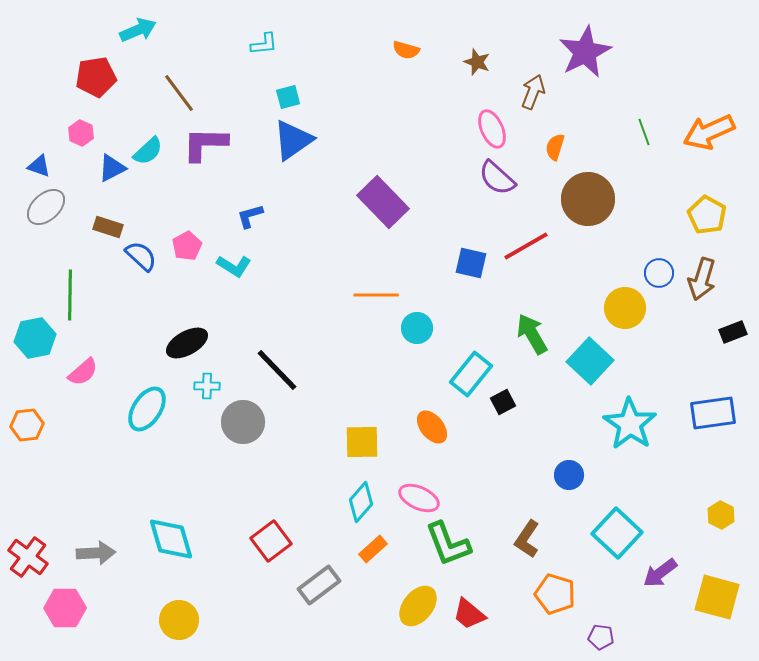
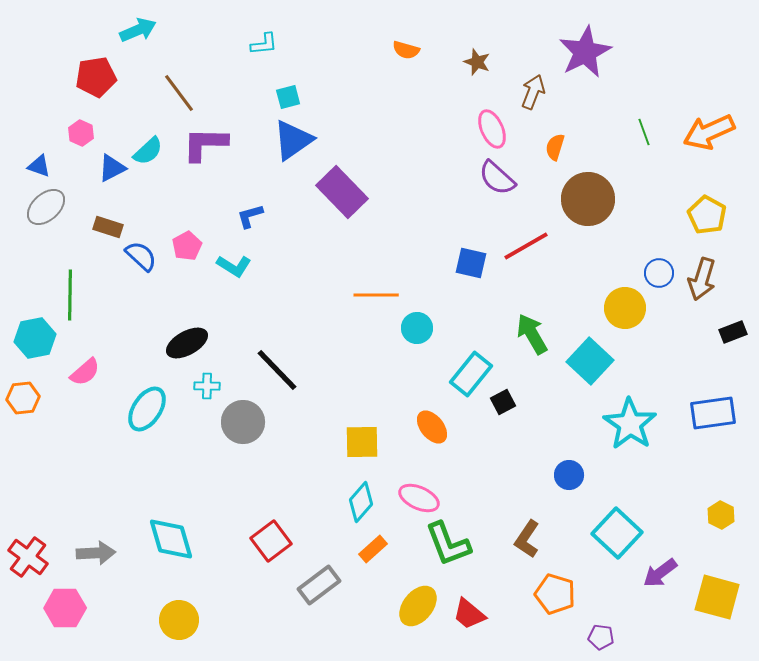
purple rectangle at (383, 202): moved 41 px left, 10 px up
pink semicircle at (83, 372): moved 2 px right
orange hexagon at (27, 425): moved 4 px left, 27 px up
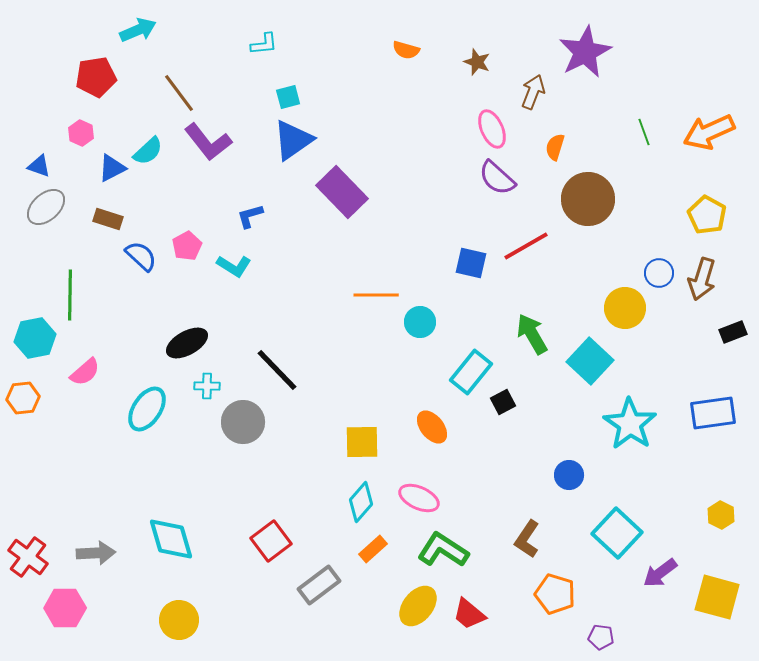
purple L-shape at (205, 144): moved 3 px right, 2 px up; rotated 129 degrees counterclockwise
brown rectangle at (108, 227): moved 8 px up
cyan circle at (417, 328): moved 3 px right, 6 px up
cyan rectangle at (471, 374): moved 2 px up
green L-shape at (448, 544): moved 5 px left, 6 px down; rotated 144 degrees clockwise
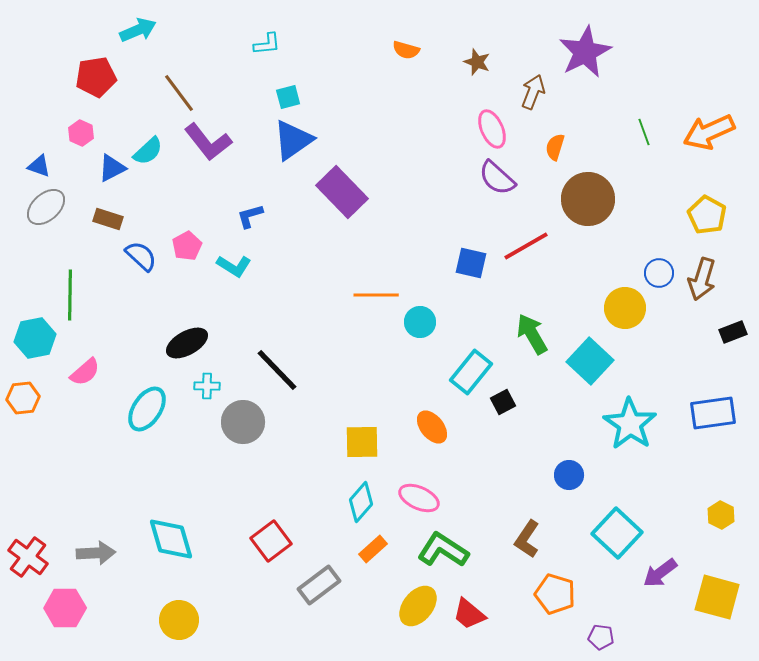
cyan L-shape at (264, 44): moved 3 px right
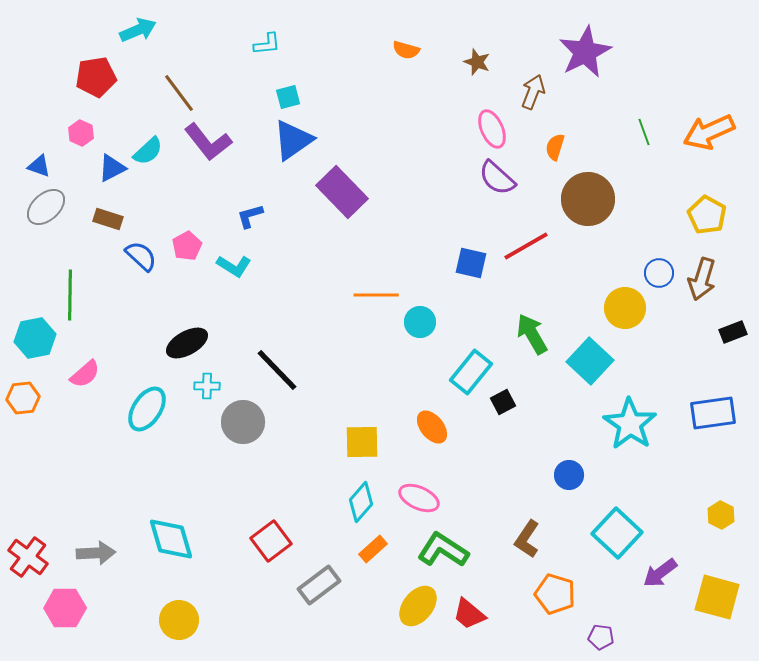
pink semicircle at (85, 372): moved 2 px down
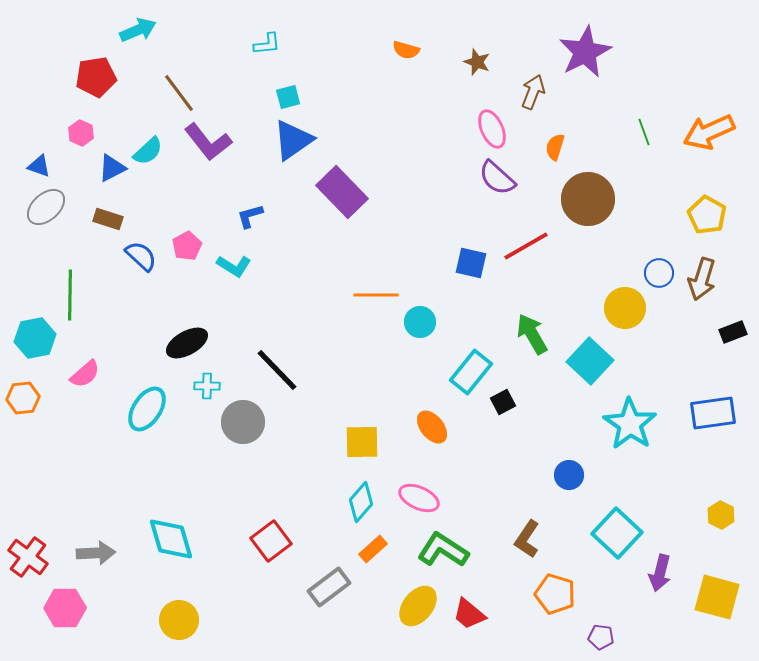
purple arrow at (660, 573): rotated 39 degrees counterclockwise
gray rectangle at (319, 585): moved 10 px right, 2 px down
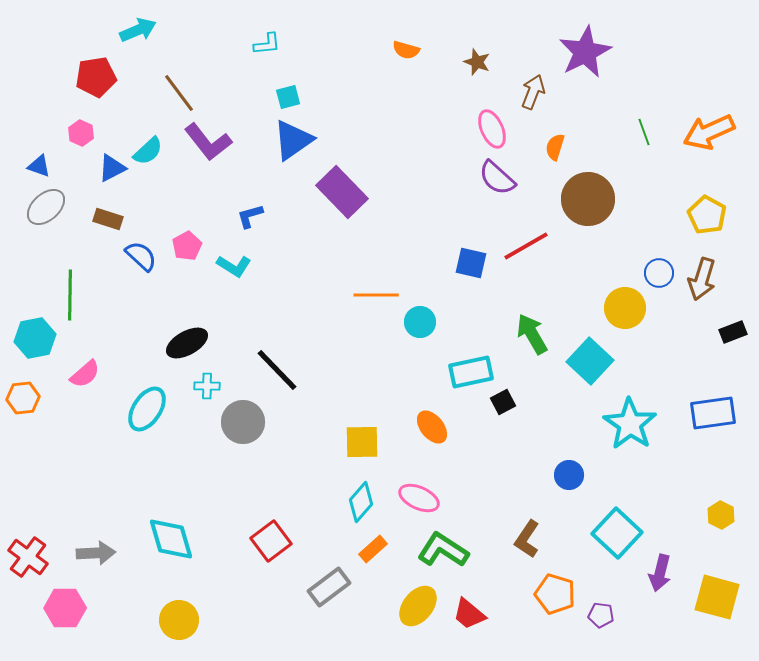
cyan rectangle at (471, 372): rotated 39 degrees clockwise
purple pentagon at (601, 637): moved 22 px up
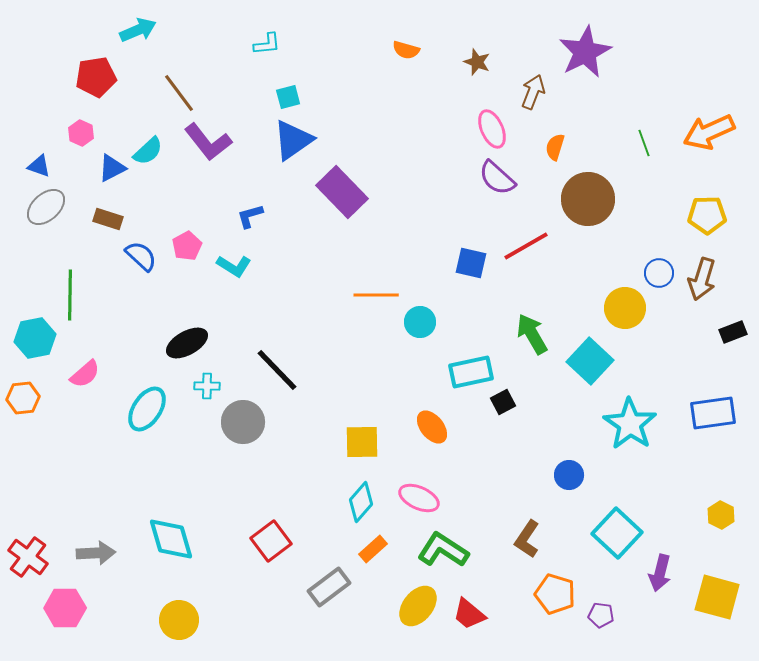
green line at (644, 132): moved 11 px down
yellow pentagon at (707, 215): rotated 30 degrees counterclockwise
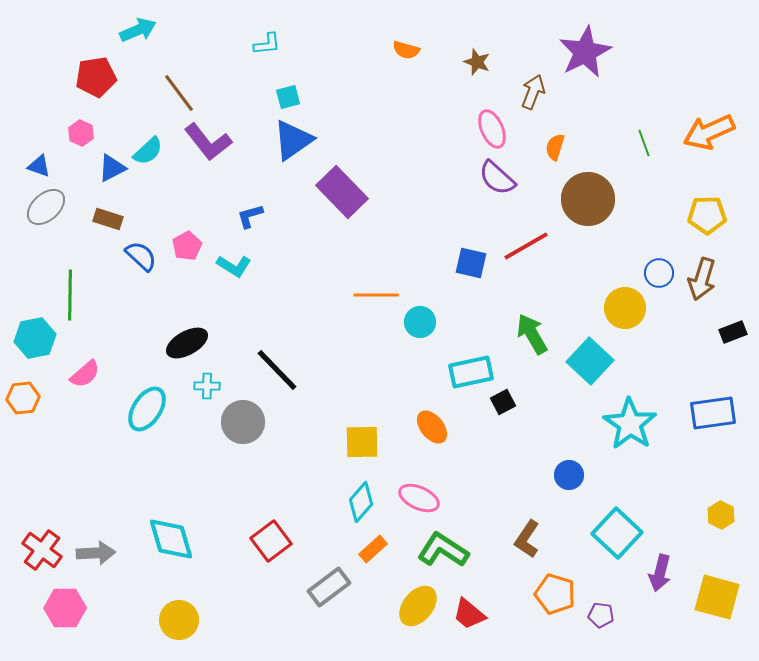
red cross at (28, 557): moved 14 px right, 7 px up
